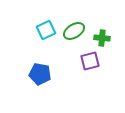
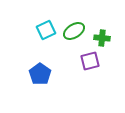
blue pentagon: rotated 25 degrees clockwise
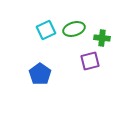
green ellipse: moved 2 px up; rotated 15 degrees clockwise
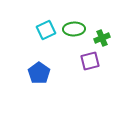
green ellipse: rotated 15 degrees clockwise
green cross: rotated 28 degrees counterclockwise
blue pentagon: moved 1 px left, 1 px up
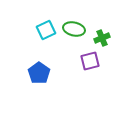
green ellipse: rotated 15 degrees clockwise
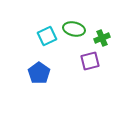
cyan square: moved 1 px right, 6 px down
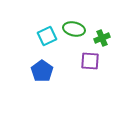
purple square: rotated 18 degrees clockwise
blue pentagon: moved 3 px right, 2 px up
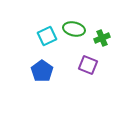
purple square: moved 2 px left, 4 px down; rotated 18 degrees clockwise
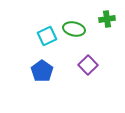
green cross: moved 5 px right, 19 px up; rotated 14 degrees clockwise
purple square: rotated 24 degrees clockwise
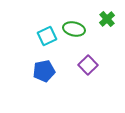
green cross: rotated 35 degrees counterclockwise
blue pentagon: moved 2 px right; rotated 25 degrees clockwise
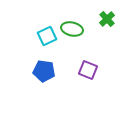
green ellipse: moved 2 px left
purple square: moved 5 px down; rotated 24 degrees counterclockwise
blue pentagon: rotated 20 degrees clockwise
